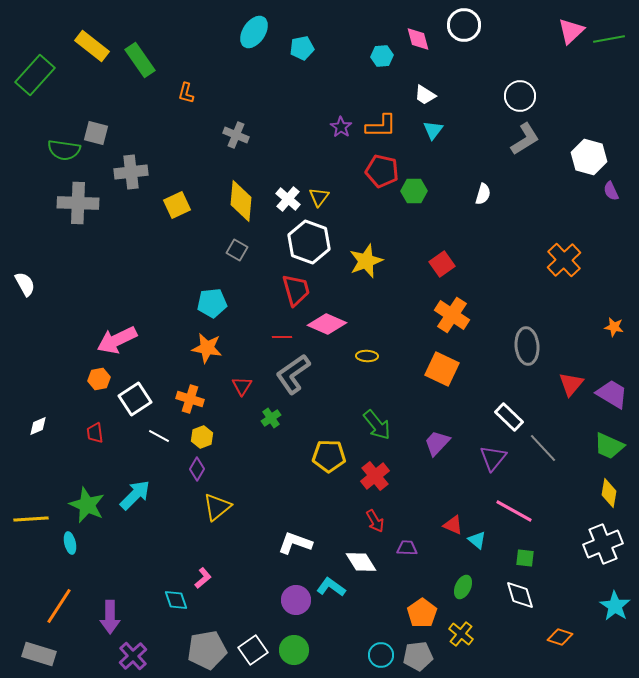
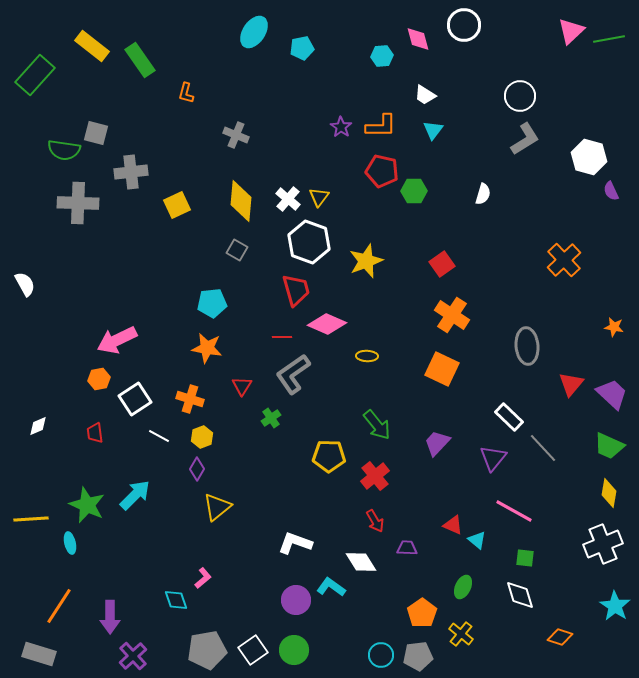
purple trapezoid at (612, 394): rotated 12 degrees clockwise
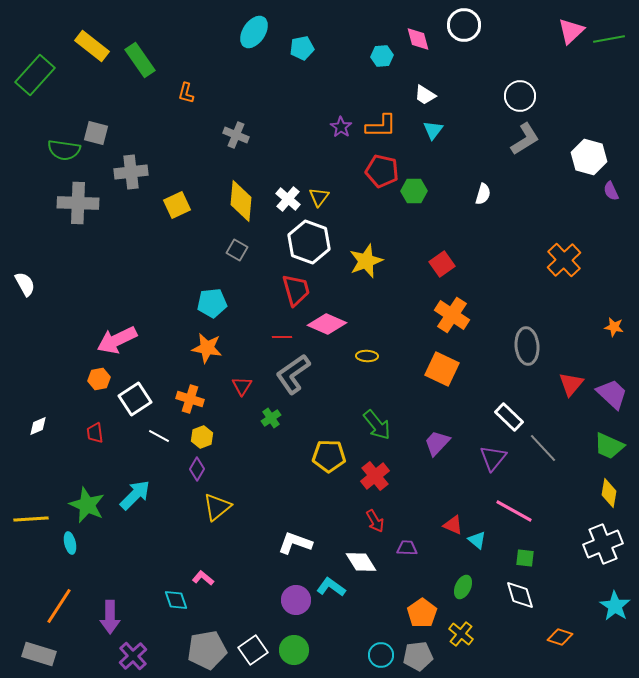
pink L-shape at (203, 578): rotated 100 degrees counterclockwise
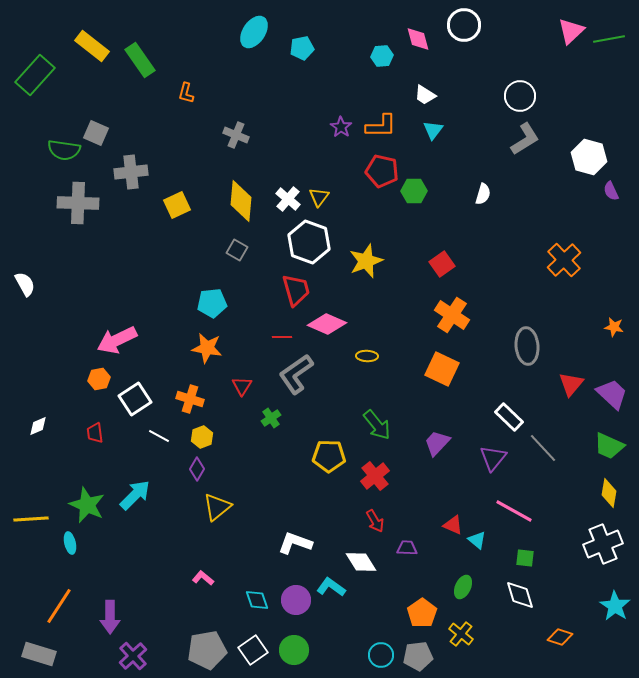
gray square at (96, 133): rotated 10 degrees clockwise
gray L-shape at (293, 374): moved 3 px right
cyan diamond at (176, 600): moved 81 px right
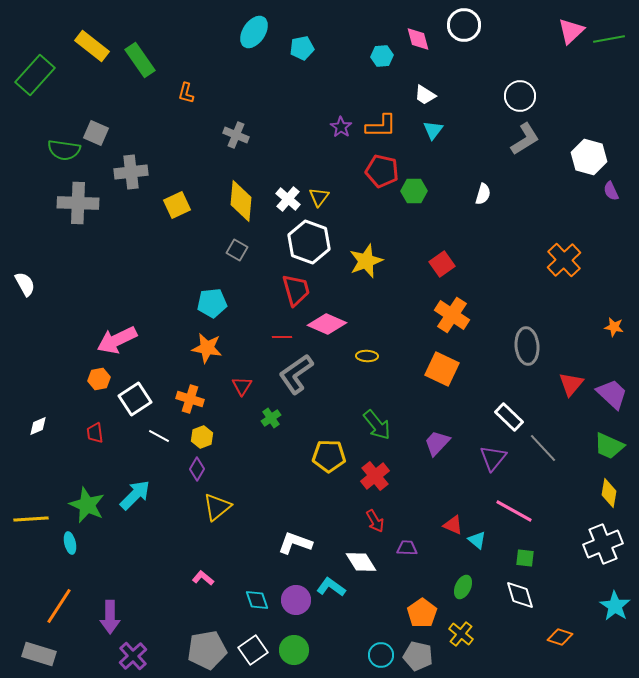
gray pentagon at (418, 656): rotated 20 degrees clockwise
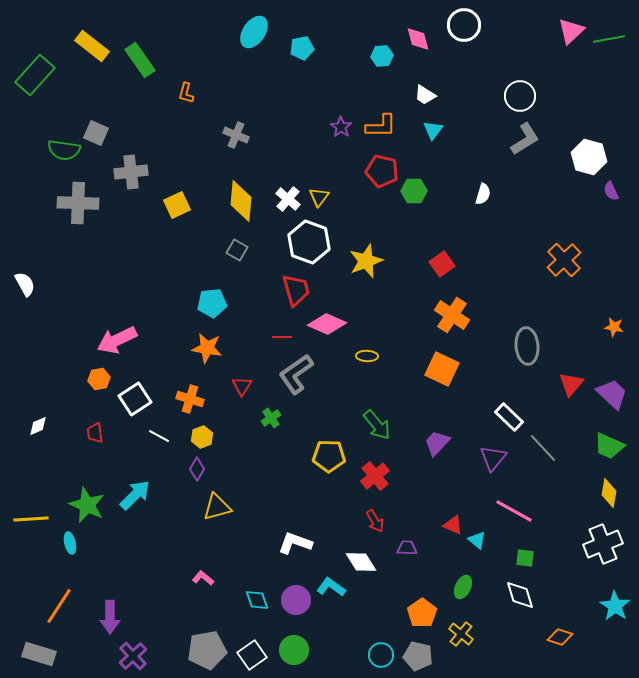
yellow triangle at (217, 507): rotated 24 degrees clockwise
white square at (253, 650): moved 1 px left, 5 px down
